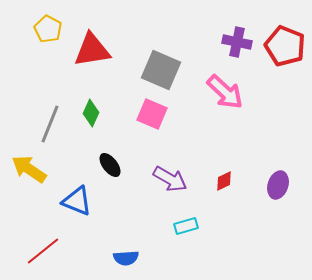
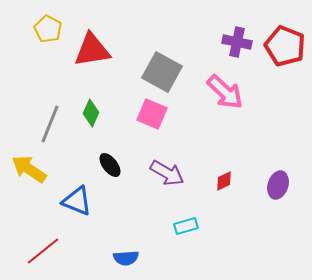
gray square: moved 1 px right, 2 px down; rotated 6 degrees clockwise
purple arrow: moved 3 px left, 6 px up
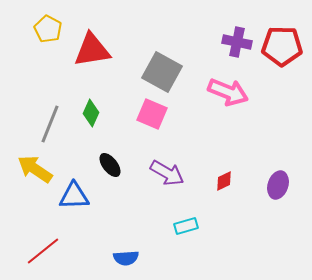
red pentagon: moved 3 px left; rotated 21 degrees counterclockwise
pink arrow: moved 3 px right; rotated 21 degrees counterclockwise
yellow arrow: moved 6 px right
blue triangle: moved 3 px left, 5 px up; rotated 24 degrees counterclockwise
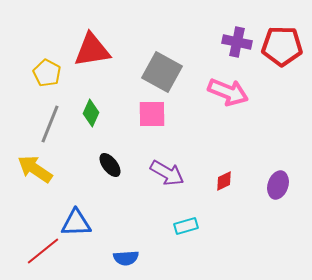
yellow pentagon: moved 1 px left, 44 px down
pink square: rotated 24 degrees counterclockwise
blue triangle: moved 2 px right, 27 px down
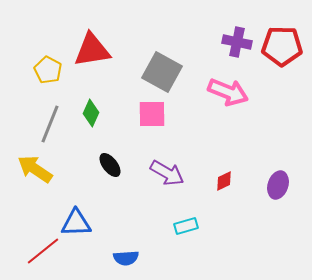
yellow pentagon: moved 1 px right, 3 px up
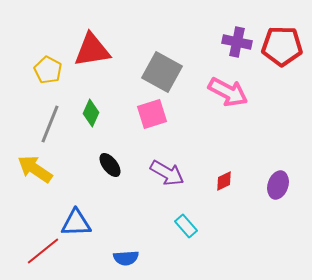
pink arrow: rotated 6 degrees clockwise
pink square: rotated 16 degrees counterclockwise
cyan rectangle: rotated 65 degrees clockwise
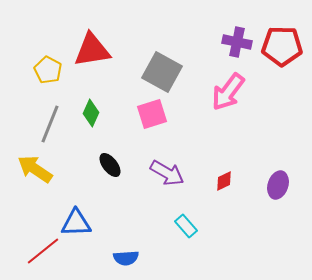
pink arrow: rotated 99 degrees clockwise
